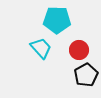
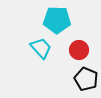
black pentagon: moved 4 px down; rotated 20 degrees counterclockwise
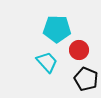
cyan pentagon: moved 9 px down
cyan trapezoid: moved 6 px right, 14 px down
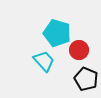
cyan pentagon: moved 4 px down; rotated 16 degrees clockwise
cyan trapezoid: moved 3 px left, 1 px up
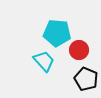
cyan pentagon: rotated 12 degrees counterclockwise
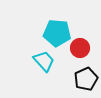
red circle: moved 1 px right, 2 px up
black pentagon: rotated 25 degrees clockwise
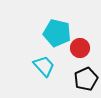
cyan pentagon: rotated 8 degrees clockwise
cyan trapezoid: moved 5 px down
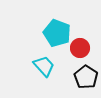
cyan pentagon: rotated 8 degrees clockwise
black pentagon: moved 2 px up; rotated 15 degrees counterclockwise
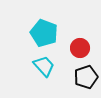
cyan pentagon: moved 13 px left
black pentagon: rotated 20 degrees clockwise
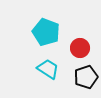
cyan pentagon: moved 2 px right, 1 px up
cyan trapezoid: moved 4 px right, 3 px down; rotated 15 degrees counterclockwise
